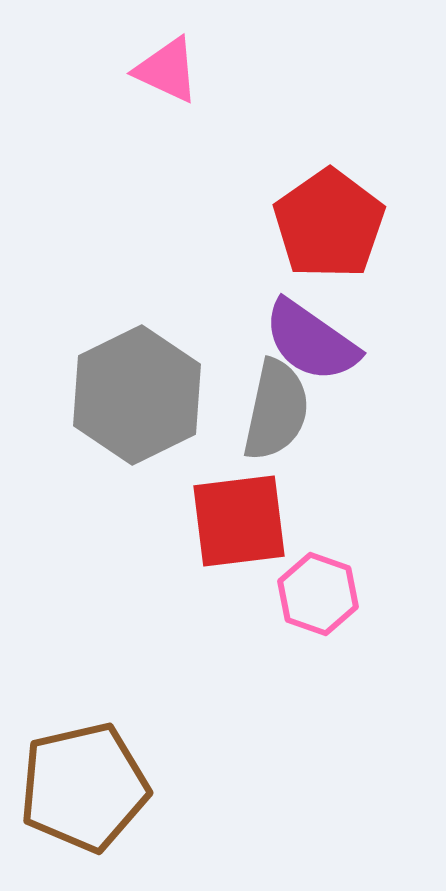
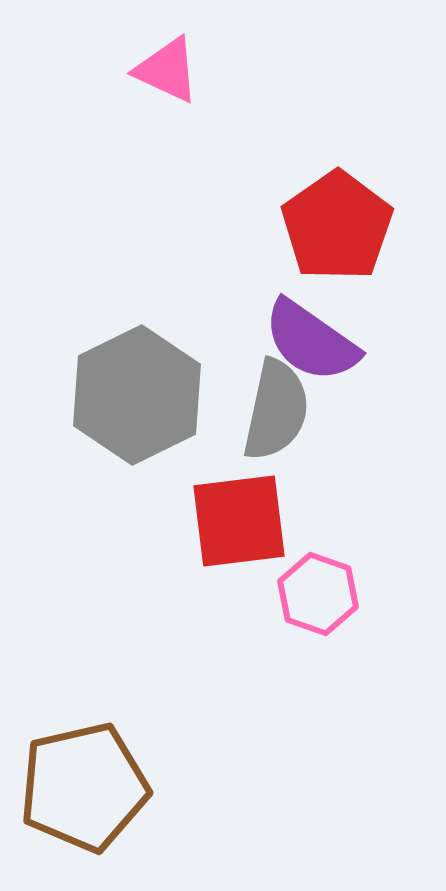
red pentagon: moved 8 px right, 2 px down
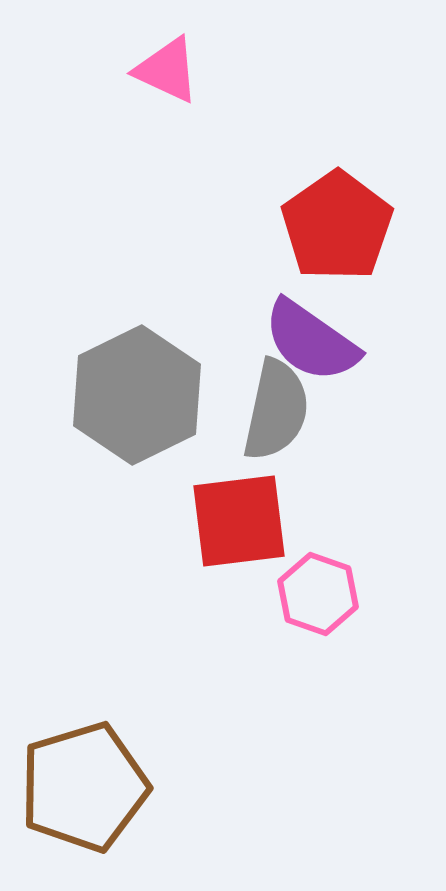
brown pentagon: rotated 4 degrees counterclockwise
